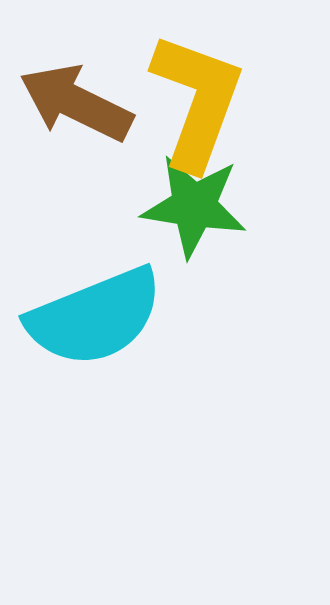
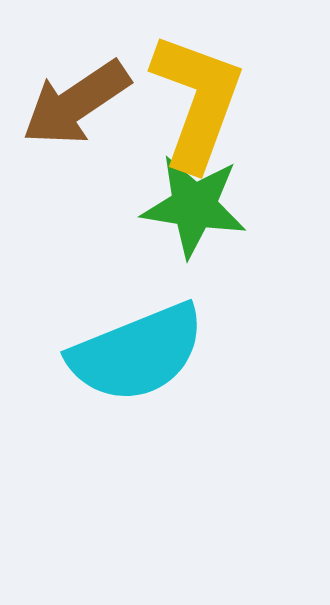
brown arrow: rotated 60 degrees counterclockwise
cyan semicircle: moved 42 px right, 36 px down
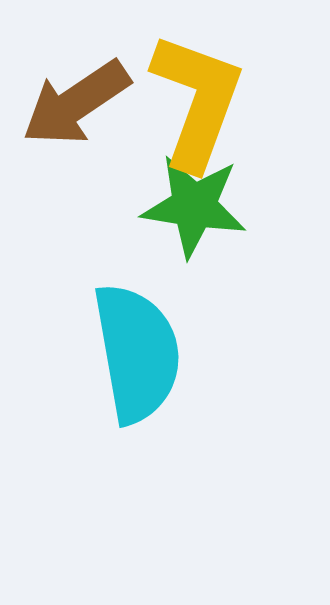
cyan semicircle: rotated 78 degrees counterclockwise
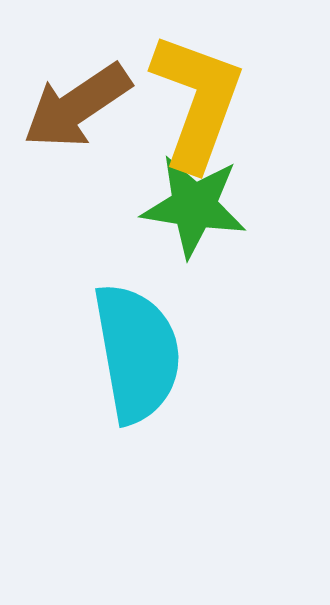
brown arrow: moved 1 px right, 3 px down
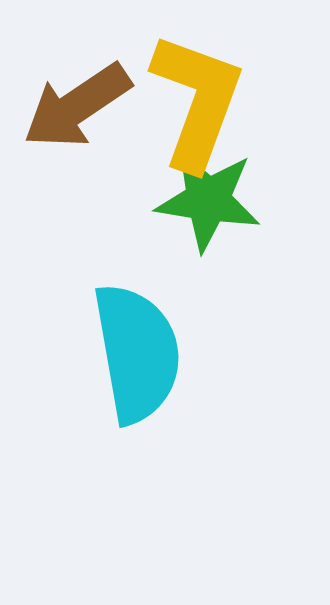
green star: moved 14 px right, 6 px up
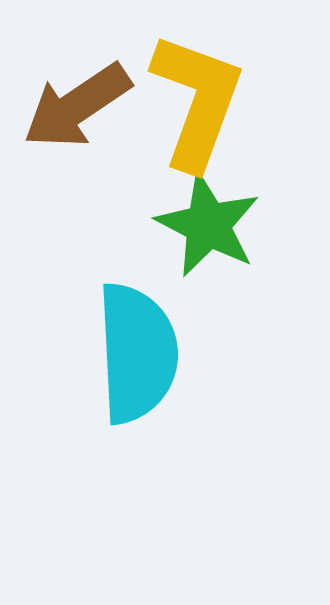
green star: moved 25 px down; rotated 18 degrees clockwise
cyan semicircle: rotated 7 degrees clockwise
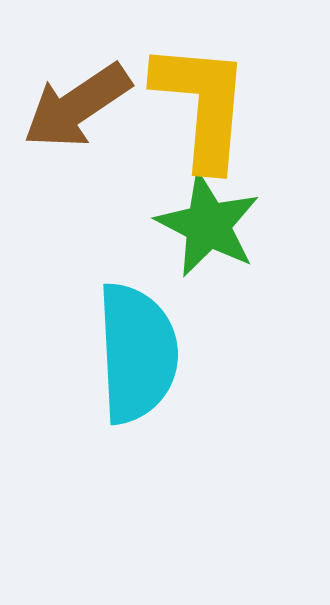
yellow L-shape: moved 5 px right, 4 px down; rotated 15 degrees counterclockwise
